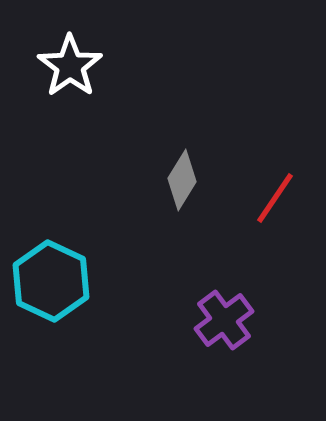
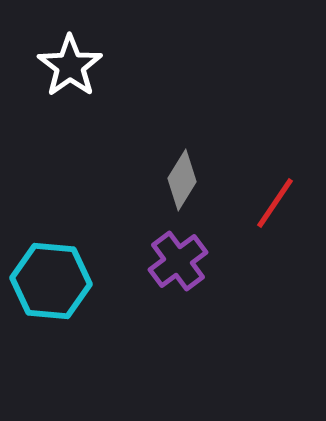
red line: moved 5 px down
cyan hexagon: rotated 20 degrees counterclockwise
purple cross: moved 46 px left, 59 px up
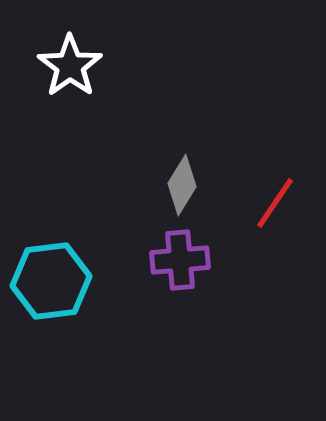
gray diamond: moved 5 px down
purple cross: moved 2 px right, 1 px up; rotated 32 degrees clockwise
cyan hexagon: rotated 12 degrees counterclockwise
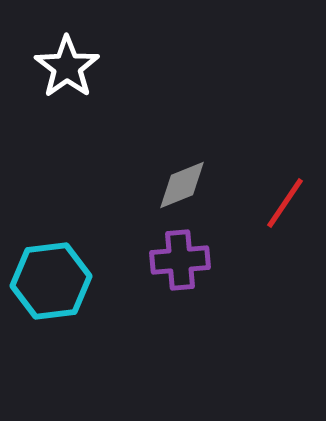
white star: moved 3 px left, 1 px down
gray diamond: rotated 36 degrees clockwise
red line: moved 10 px right
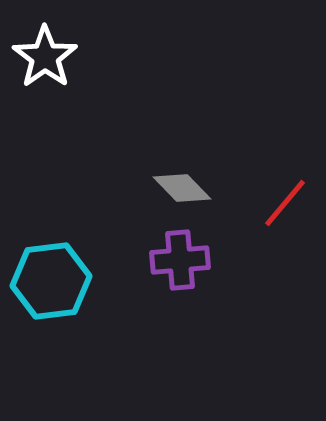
white star: moved 22 px left, 10 px up
gray diamond: moved 3 px down; rotated 68 degrees clockwise
red line: rotated 6 degrees clockwise
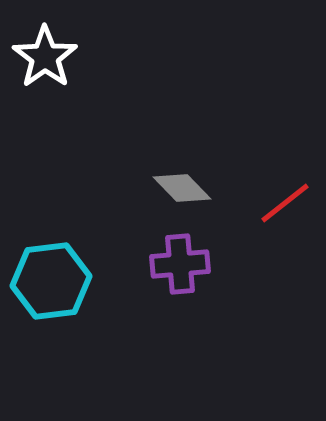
red line: rotated 12 degrees clockwise
purple cross: moved 4 px down
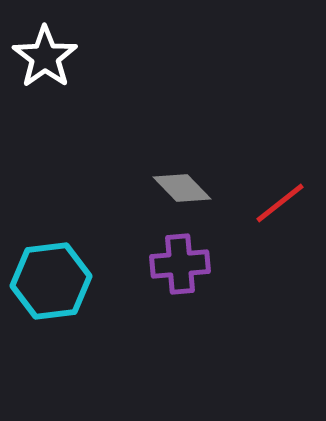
red line: moved 5 px left
